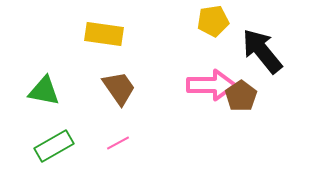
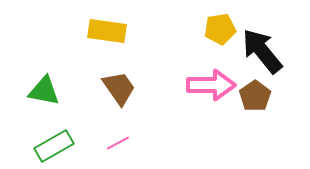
yellow pentagon: moved 7 px right, 8 px down
yellow rectangle: moved 3 px right, 3 px up
brown pentagon: moved 14 px right
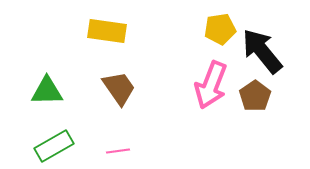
pink arrow: rotated 111 degrees clockwise
green triangle: moved 3 px right; rotated 12 degrees counterclockwise
pink line: moved 8 px down; rotated 20 degrees clockwise
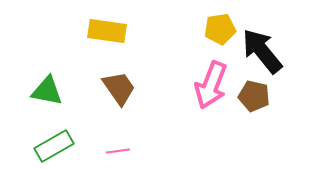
green triangle: rotated 12 degrees clockwise
brown pentagon: moved 1 px left; rotated 24 degrees counterclockwise
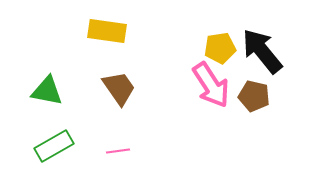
yellow pentagon: moved 19 px down
pink arrow: rotated 54 degrees counterclockwise
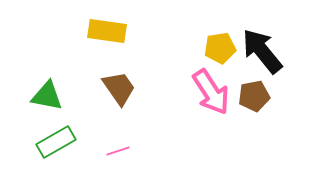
pink arrow: moved 7 px down
green triangle: moved 5 px down
brown pentagon: rotated 24 degrees counterclockwise
green rectangle: moved 2 px right, 4 px up
pink line: rotated 10 degrees counterclockwise
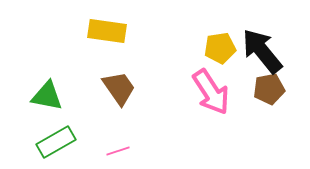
brown pentagon: moved 15 px right, 7 px up
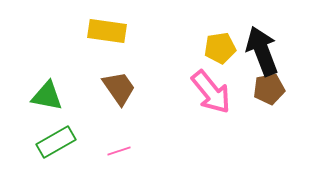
black arrow: rotated 18 degrees clockwise
pink arrow: rotated 6 degrees counterclockwise
pink line: moved 1 px right
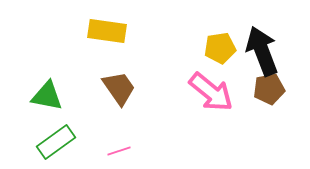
pink arrow: rotated 12 degrees counterclockwise
green rectangle: rotated 6 degrees counterclockwise
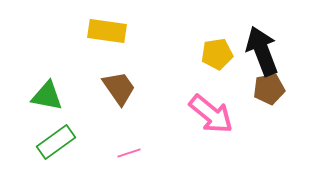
yellow pentagon: moved 3 px left, 6 px down
pink arrow: moved 22 px down
pink line: moved 10 px right, 2 px down
